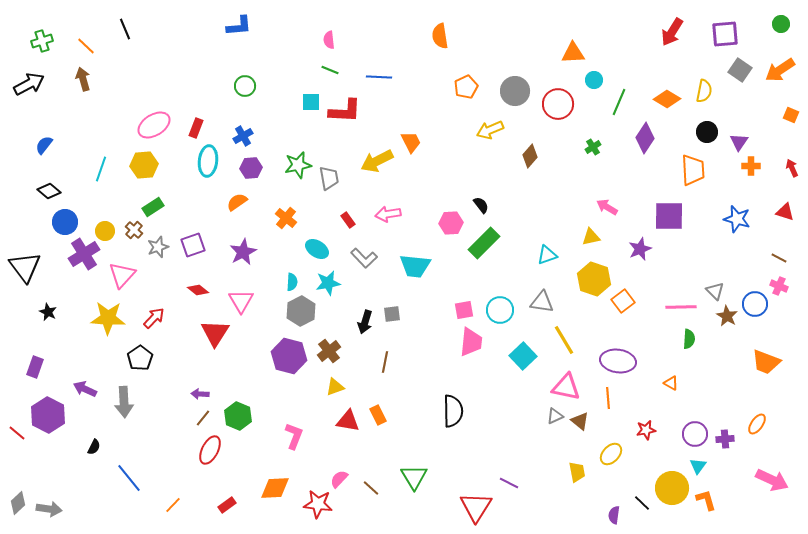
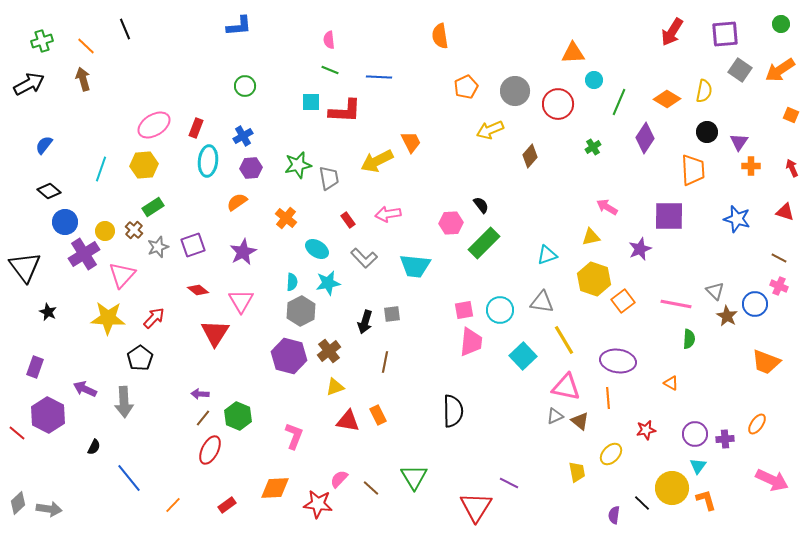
pink line at (681, 307): moved 5 px left, 3 px up; rotated 12 degrees clockwise
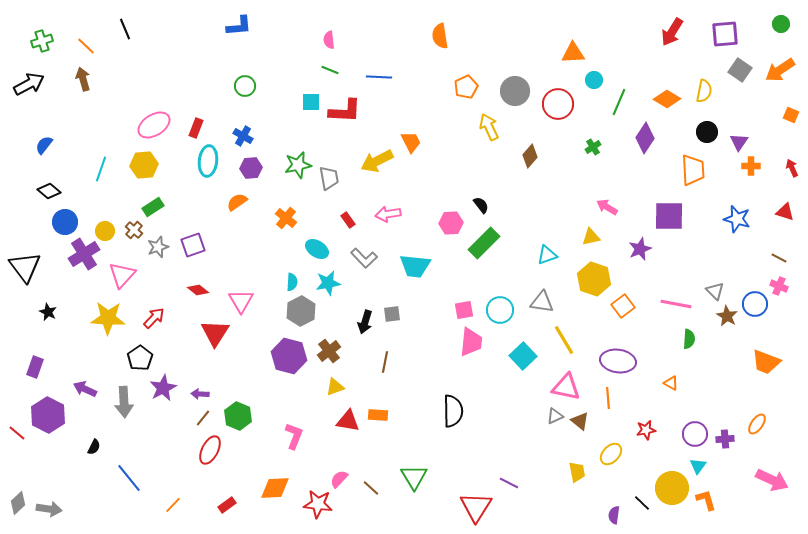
yellow arrow at (490, 130): moved 1 px left, 3 px up; rotated 88 degrees clockwise
blue cross at (243, 136): rotated 30 degrees counterclockwise
purple star at (243, 252): moved 80 px left, 136 px down
orange square at (623, 301): moved 5 px down
orange rectangle at (378, 415): rotated 60 degrees counterclockwise
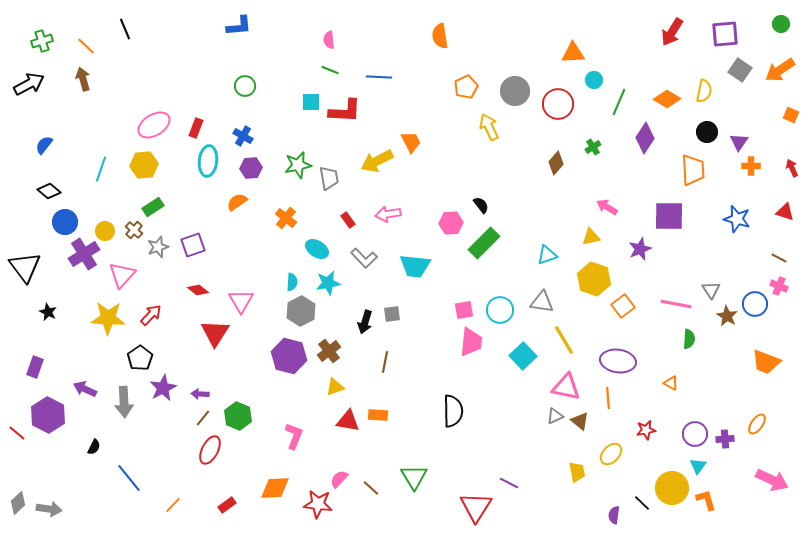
brown diamond at (530, 156): moved 26 px right, 7 px down
gray triangle at (715, 291): moved 4 px left, 1 px up; rotated 12 degrees clockwise
red arrow at (154, 318): moved 3 px left, 3 px up
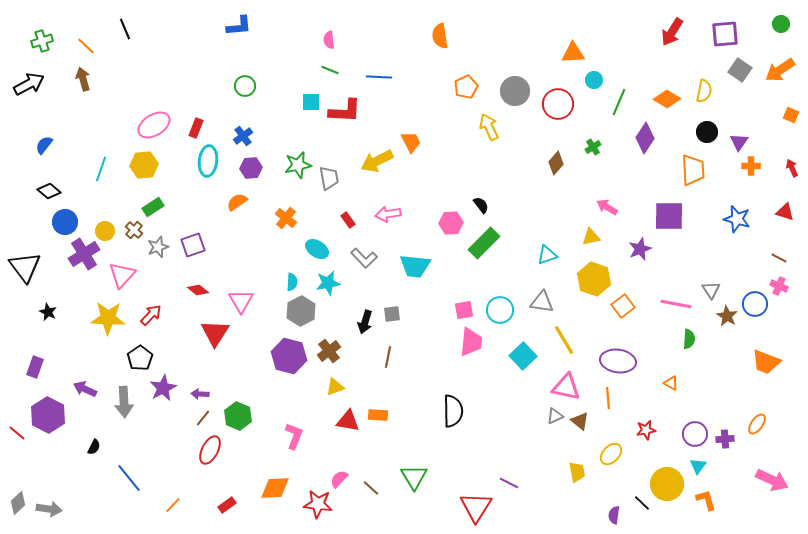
blue cross at (243, 136): rotated 24 degrees clockwise
brown line at (385, 362): moved 3 px right, 5 px up
yellow circle at (672, 488): moved 5 px left, 4 px up
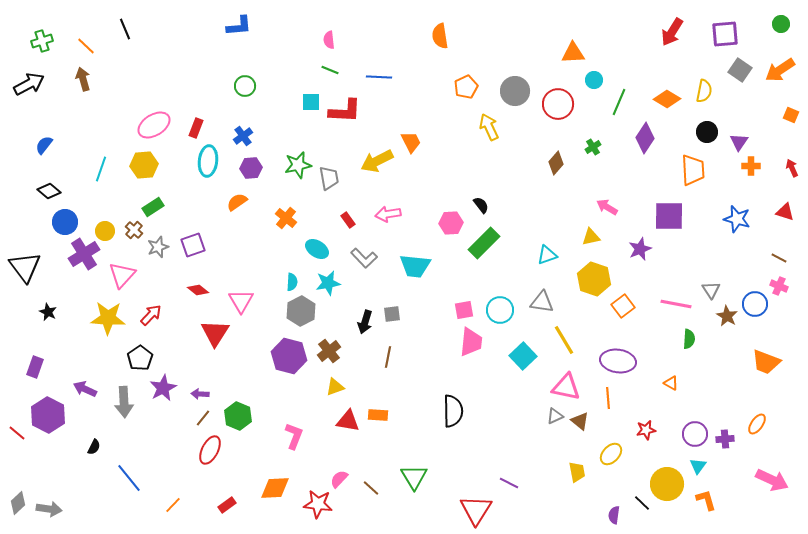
red triangle at (476, 507): moved 3 px down
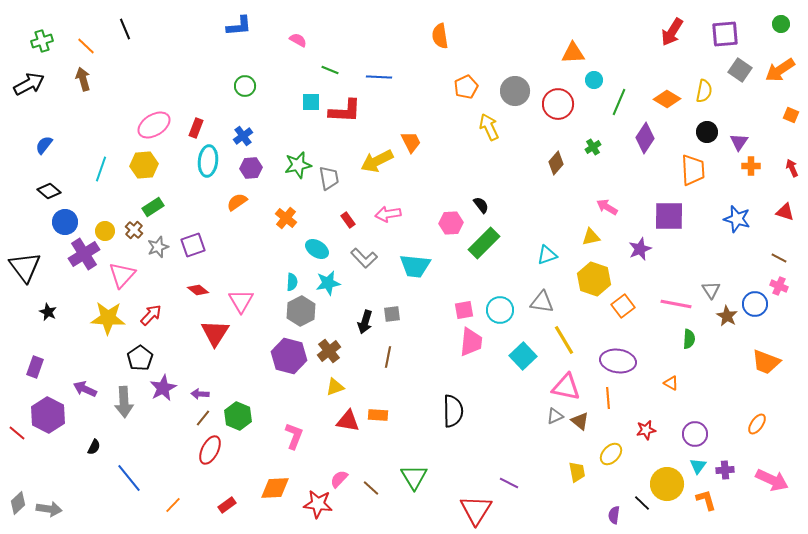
pink semicircle at (329, 40): moved 31 px left; rotated 126 degrees clockwise
purple cross at (725, 439): moved 31 px down
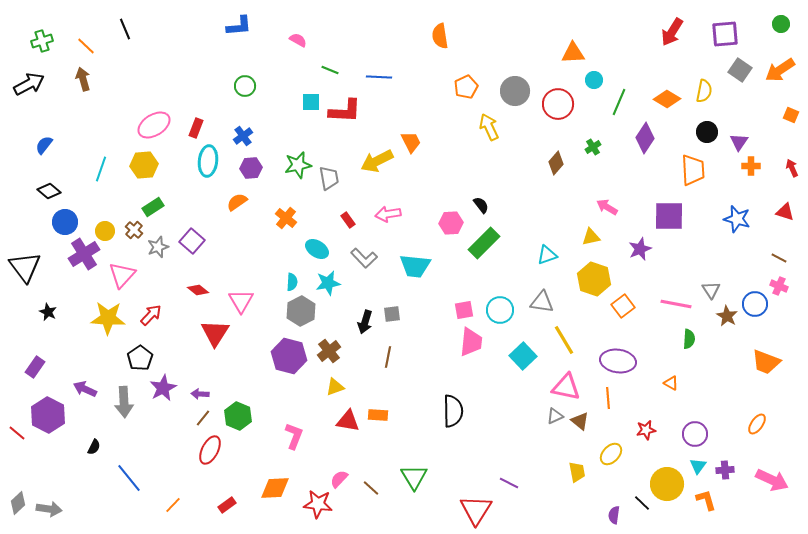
purple square at (193, 245): moved 1 px left, 4 px up; rotated 30 degrees counterclockwise
purple rectangle at (35, 367): rotated 15 degrees clockwise
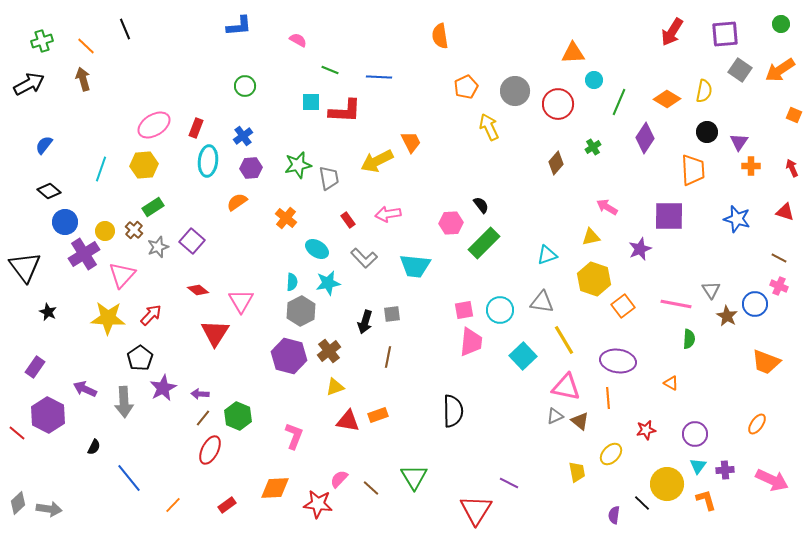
orange square at (791, 115): moved 3 px right
orange rectangle at (378, 415): rotated 24 degrees counterclockwise
